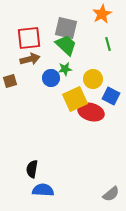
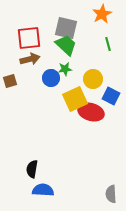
gray semicircle: rotated 126 degrees clockwise
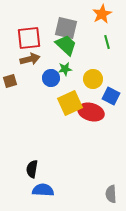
green line: moved 1 px left, 2 px up
yellow square: moved 5 px left, 4 px down
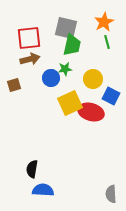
orange star: moved 2 px right, 8 px down
green trapezoid: moved 6 px right; rotated 60 degrees clockwise
brown square: moved 4 px right, 4 px down
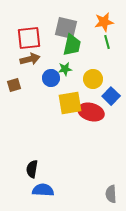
orange star: rotated 18 degrees clockwise
blue square: rotated 18 degrees clockwise
yellow square: rotated 15 degrees clockwise
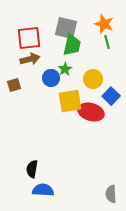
orange star: moved 2 px down; rotated 30 degrees clockwise
green star: rotated 24 degrees counterclockwise
yellow square: moved 2 px up
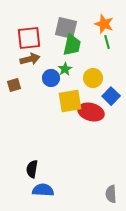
yellow circle: moved 1 px up
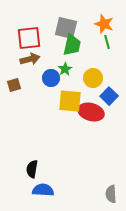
blue square: moved 2 px left
yellow square: rotated 15 degrees clockwise
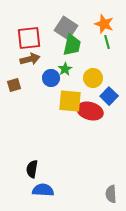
gray square: rotated 20 degrees clockwise
red ellipse: moved 1 px left, 1 px up
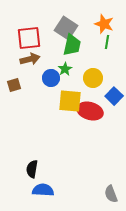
green line: rotated 24 degrees clockwise
blue square: moved 5 px right
gray semicircle: rotated 18 degrees counterclockwise
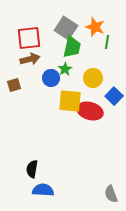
orange star: moved 9 px left, 3 px down
green trapezoid: moved 2 px down
